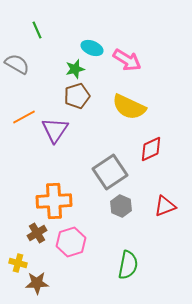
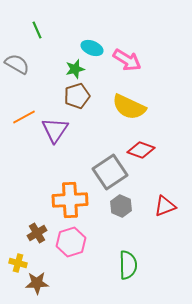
red diamond: moved 10 px left, 1 px down; rotated 44 degrees clockwise
orange cross: moved 16 px right, 1 px up
green semicircle: rotated 12 degrees counterclockwise
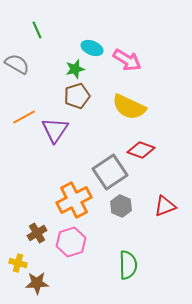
orange cross: moved 4 px right; rotated 24 degrees counterclockwise
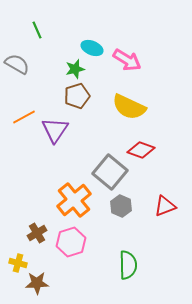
gray square: rotated 16 degrees counterclockwise
orange cross: rotated 12 degrees counterclockwise
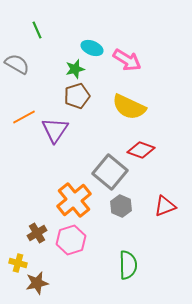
pink hexagon: moved 2 px up
brown star: rotated 10 degrees counterclockwise
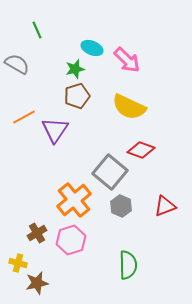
pink arrow: rotated 12 degrees clockwise
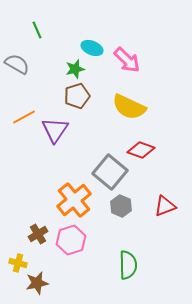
brown cross: moved 1 px right, 1 px down
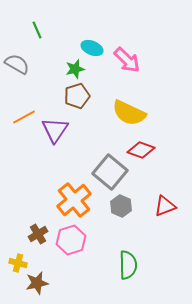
yellow semicircle: moved 6 px down
